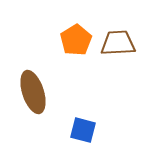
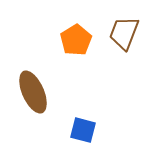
brown trapezoid: moved 6 px right, 10 px up; rotated 66 degrees counterclockwise
brown ellipse: rotated 6 degrees counterclockwise
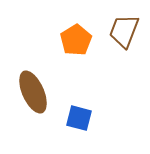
brown trapezoid: moved 2 px up
blue square: moved 4 px left, 12 px up
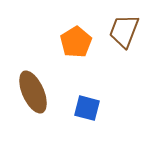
orange pentagon: moved 2 px down
blue square: moved 8 px right, 10 px up
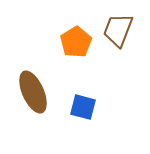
brown trapezoid: moved 6 px left, 1 px up
blue square: moved 4 px left, 1 px up
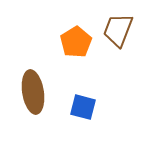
brown ellipse: rotated 15 degrees clockwise
